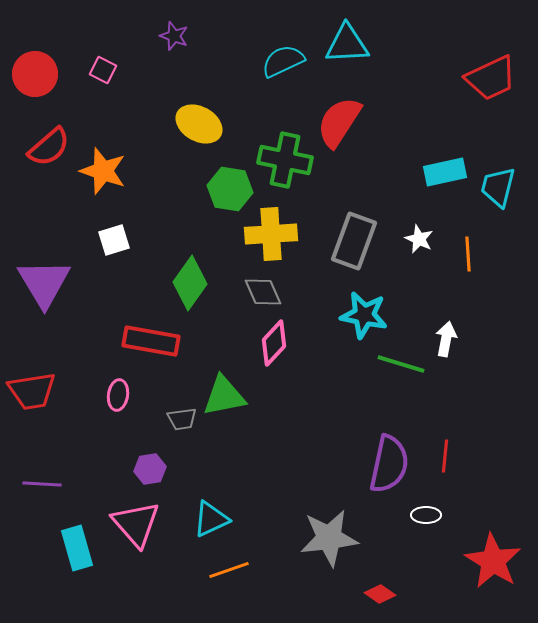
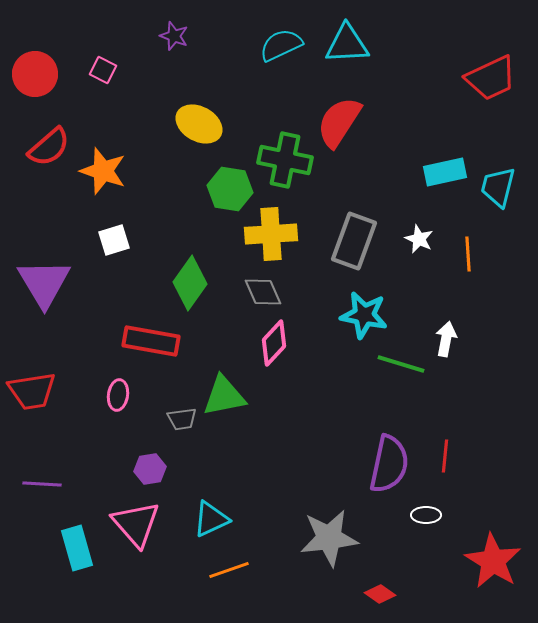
cyan semicircle at (283, 61): moved 2 px left, 16 px up
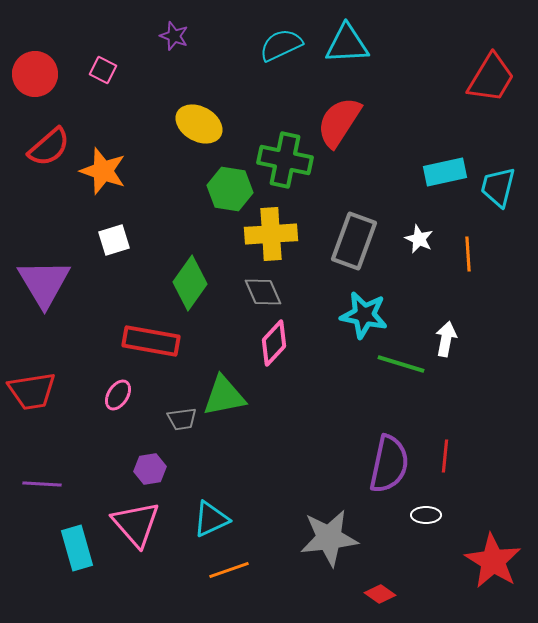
red trapezoid at (491, 78): rotated 34 degrees counterclockwise
pink ellipse at (118, 395): rotated 24 degrees clockwise
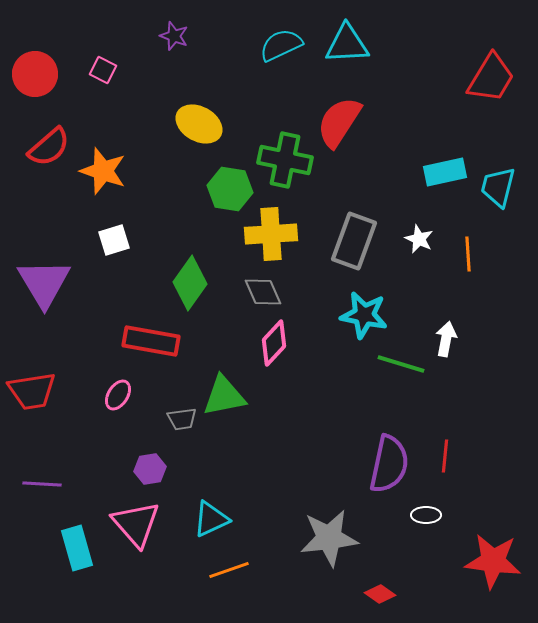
red star at (493, 561): rotated 24 degrees counterclockwise
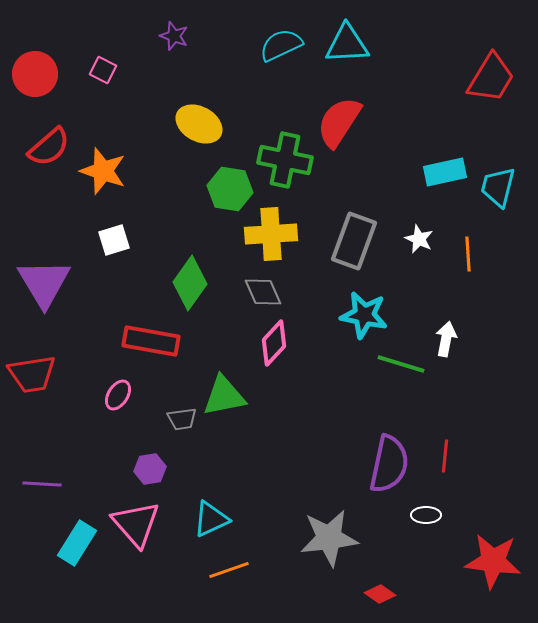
red trapezoid at (32, 391): moved 17 px up
cyan rectangle at (77, 548): moved 5 px up; rotated 48 degrees clockwise
